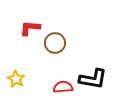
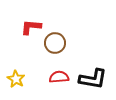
red L-shape: moved 1 px right, 1 px up
red semicircle: moved 4 px left, 10 px up
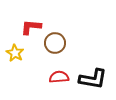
yellow star: moved 1 px left, 26 px up
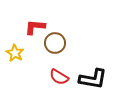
red L-shape: moved 4 px right
red semicircle: rotated 144 degrees counterclockwise
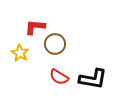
brown circle: moved 1 px down
yellow star: moved 5 px right
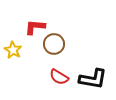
brown circle: moved 1 px left
yellow star: moved 7 px left, 3 px up
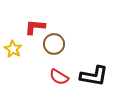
yellow star: moved 1 px up
black L-shape: moved 1 px right, 3 px up
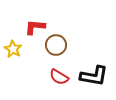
brown circle: moved 2 px right, 1 px down
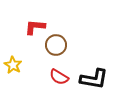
yellow star: moved 16 px down
black L-shape: moved 3 px down
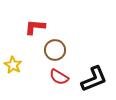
brown circle: moved 1 px left, 5 px down
black L-shape: rotated 32 degrees counterclockwise
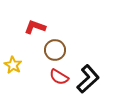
red L-shape: rotated 15 degrees clockwise
black L-shape: moved 6 px left; rotated 20 degrees counterclockwise
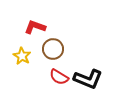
brown circle: moved 2 px left, 1 px up
yellow star: moved 9 px right, 9 px up
black L-shape: rotated 64 degrees clockwise
